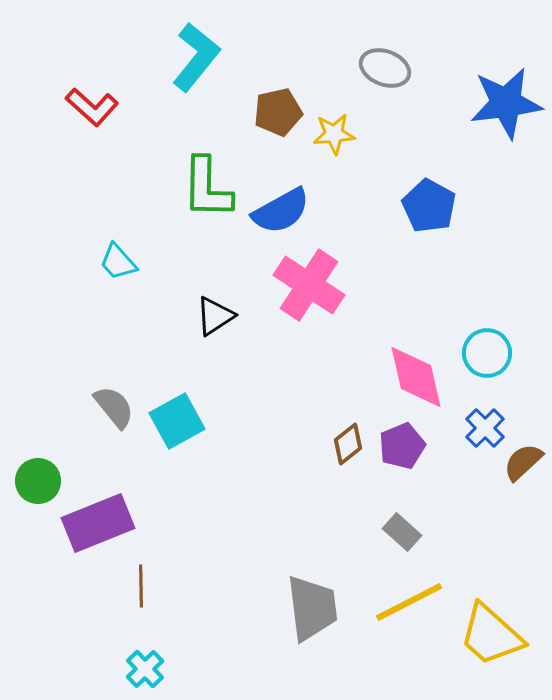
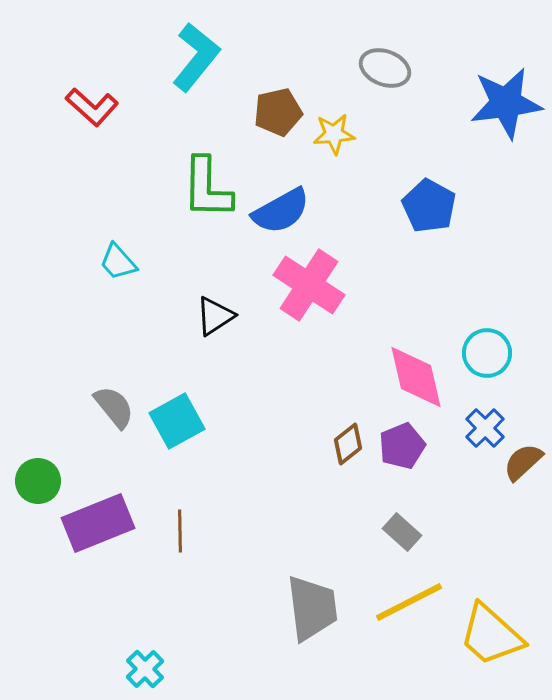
brown line: moved 39 px right, 55 px up
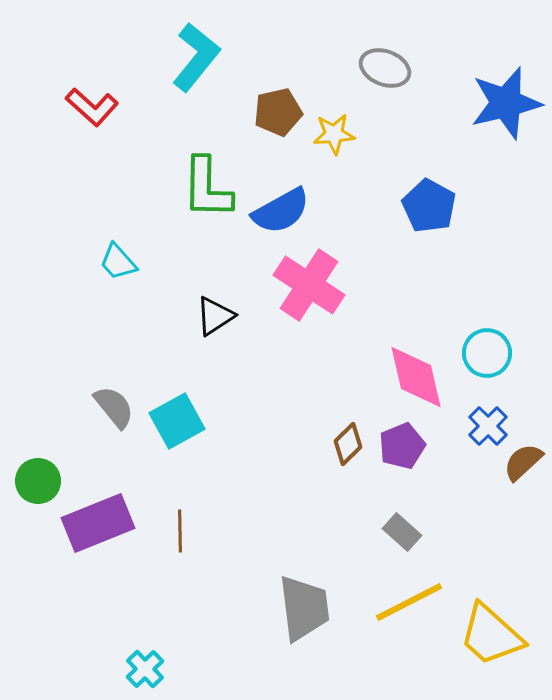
blue star: rotated 6 degrees counterclockwise
blue cross: moved 3 px right, 2 px up
brown diamond: rotated 6 degrees counterclockwise
gray trapezoid: moved 8 px left
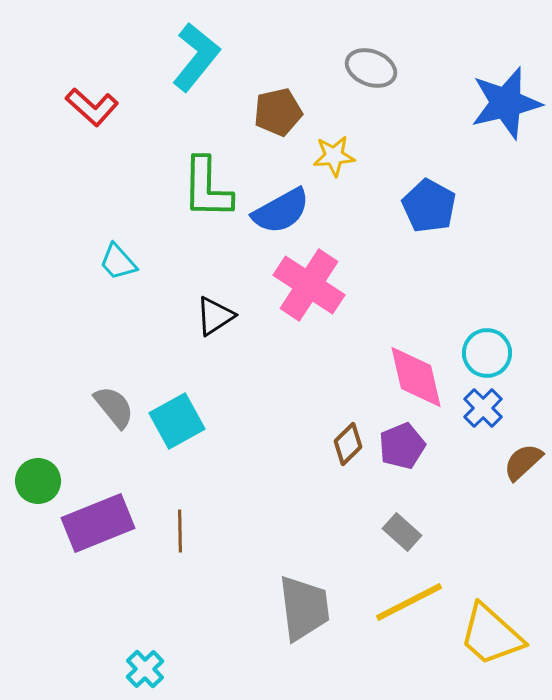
gray ellipse: moved 14 px left
yellow star: moved 22 px down
blue cross: moved 5 px left, 18 px up
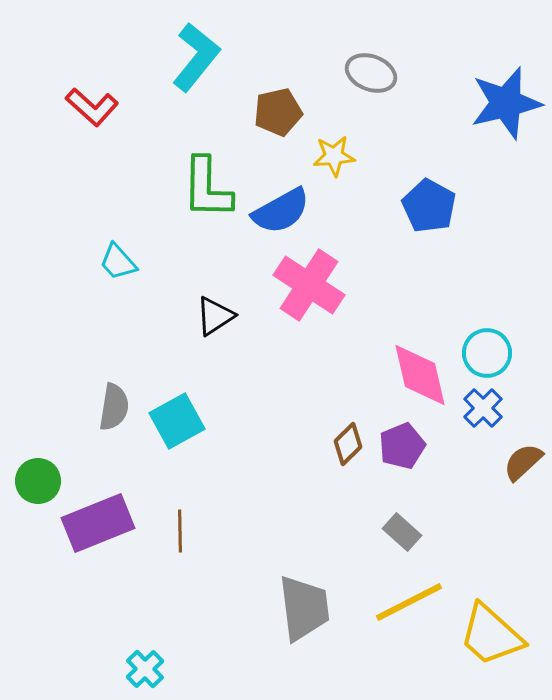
gray ellipse: moved 5 px down
pink diamond: moved 4 px right, 2 px up
gray semicircle: rotated 48 degrees clockwise
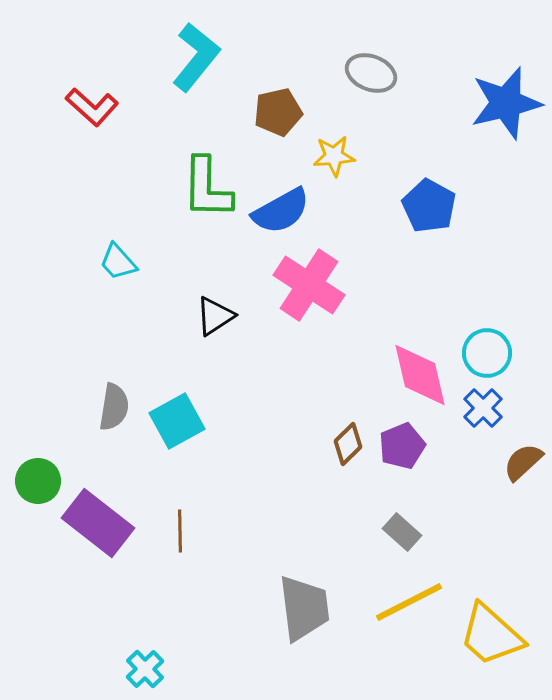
purple rectangle: rotated 60 degrees clockwise
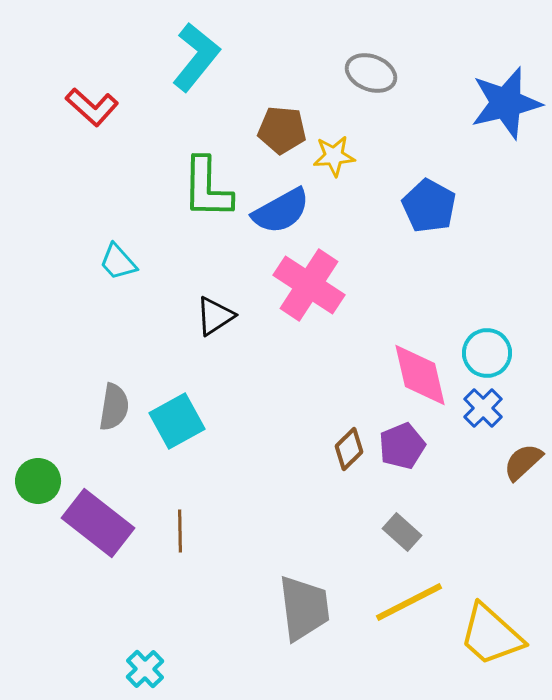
brown pentagon: moved 4 px right, 18 px down; rotated 18 degrees clockwise
brown diamond: moved 1 px right, 5 px down
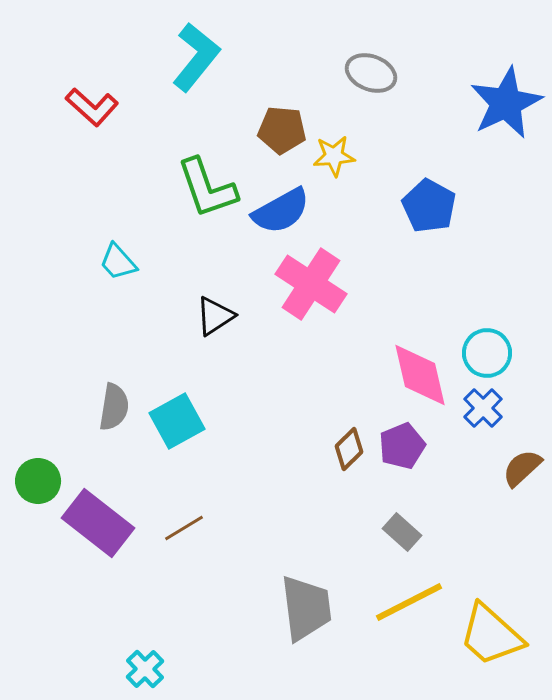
blue star: rotated 12 degrees counterclockwise
green L-shape: rotated 20 degrees counterclockwise
pink cross: moved 2 px right, 1 px up
brown semicircle: moved 1 px left, 6 px down
brown line: moved 4 px right, 3 px up; rotated 60 degrees clockwise
gray trapezoid: moved 2 px right
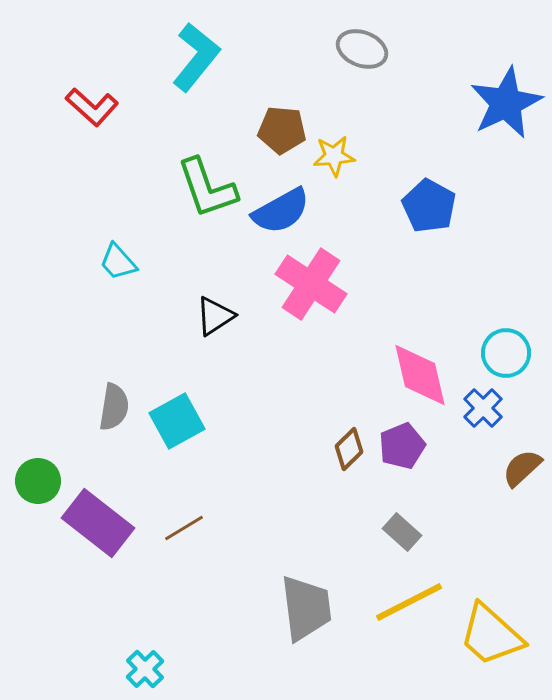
gray ellipse: moved 9 px left, 24 px up
cyan circle: moved 19 px right
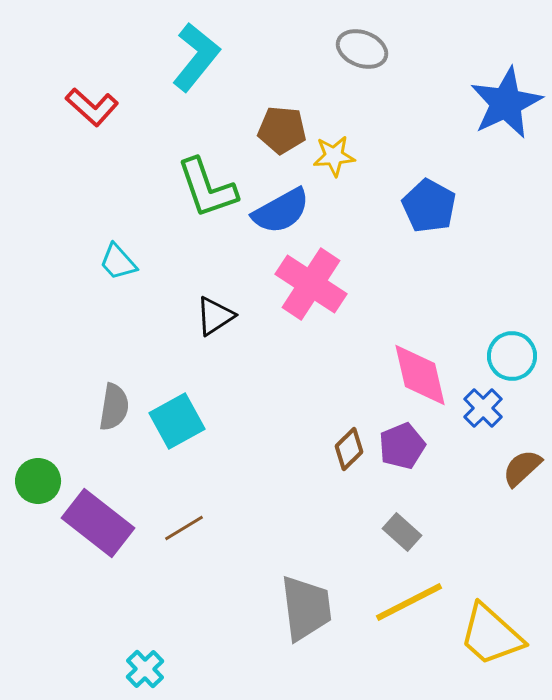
cyan circle: moved 6 px right, 3 px down
